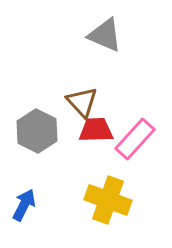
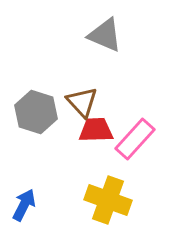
gray hexagon: moved 1 px left, 19 px up; rotated 9 degrees counterclockwise
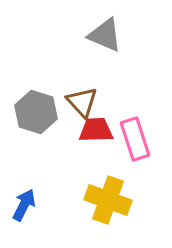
pink rectangle: rotated 60 degrees counterclockwise
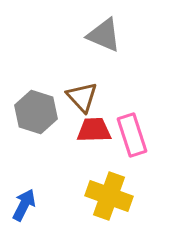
gray triangle: moved 1 px left
brown triangle: moved 5 px up
red trapezoid: moved 2 px left
pink rectangle: moved 3 px left, 4 px up
yellow cross: moved 1 px right, 4 px up
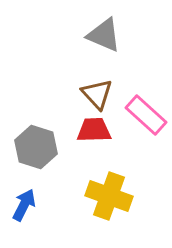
brown triangle: moved 15 px right, 3 px up
gray hexagon: moved 35 px down
pink rectangle: moved 14 px right, 20 px up; rotated 30 degrees counterclockwise
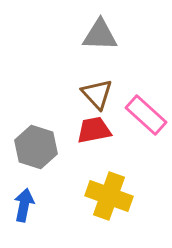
gray triangle: moved 4 px left; rotated 21 degrees counterclockwise
red trapezoid: rotated 9 degrees counterclockwise
blue arrow: rotated 16 degrees counterclockwise
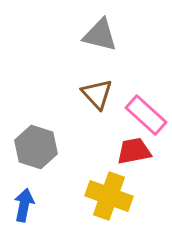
gray triangle: rotated 12 degrees clockwise
red trapezoid: moved 40 px right, 21 px down
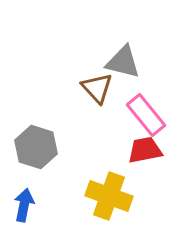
gray triangle: moved 23 px right, 27 px down
brown triangle: moved 6 px up
pink rectangle: rotated 9 degrees clockwise
red trapezoid: moved 11 px right, 1 px up
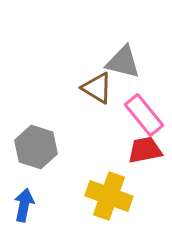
brown triangle: rotated 16 degrees counterclockwise
pink rectangle: moved 2 px left
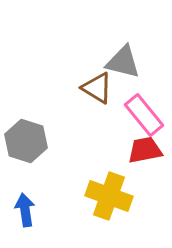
gray hexagon: moved 10 px left, 6 px up
blue arrow: moved 1 px right, 5 px down; rotated 20 degrees counterclockwise
